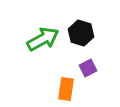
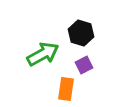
green arrow: moved 15 px down
purple square: moved 4 px left, 3 px up
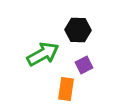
black hexagon: moved 3 px left, 3 px up; rotated 15 degrees counterclockwise
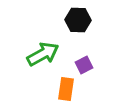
black hexagon: moved 10 px up
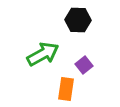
purple square: rotated 12 degrees counterclockwise
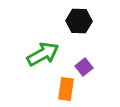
black hexagon: moved 1 px right, 1 px down
purple square: moved 2 px down
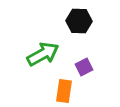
purple square: rotated 12 degrees clockwise
orange rectangle: moved 2 px left, 2 px down
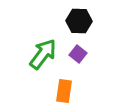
green arrow: rotated 24 degrees counterclockwise
purple square: moved 6 px left, 13 px up; rotated 24 degrees counterclockwise
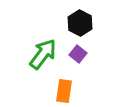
black hexagon: moved 1 px right, 2 px down; rotated 25 degrees clockwise
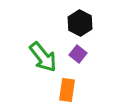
green arrow: moved 3 px down; rotated 104 degrees clockwise
orange rectangle: moved 3 px right, 1 px up
